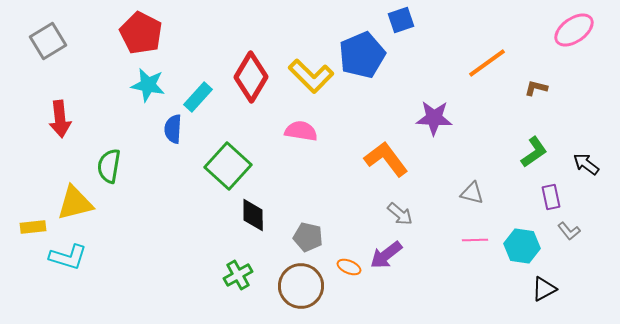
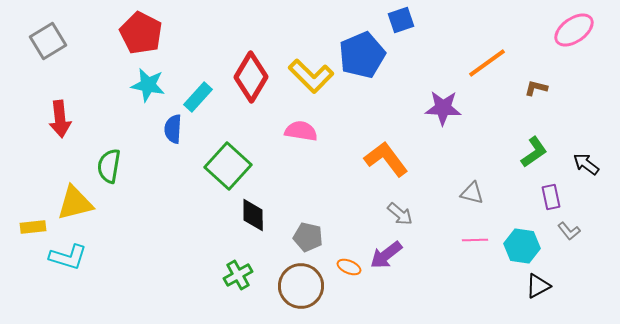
purple star: moved 9 px right, 10 px up
black triangle: moved 6 px left, 3 px up
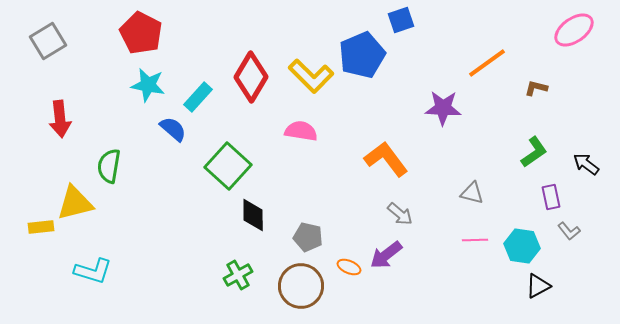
blue semicircle: rotated 128 degrees clockwise
yellow rectangle: moved 8 px right
cyan L-shape: moved 25 px right, 14 px down
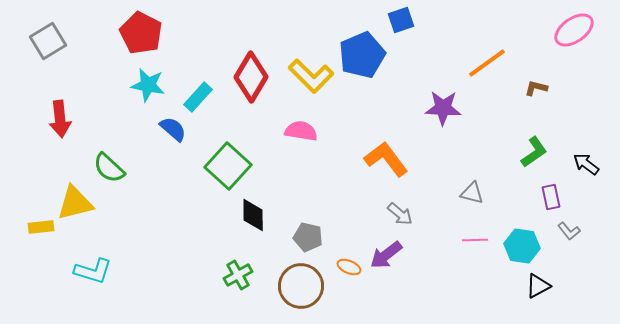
green semicircle: moved 2 px down; rotated 56 degrees counterclockwise
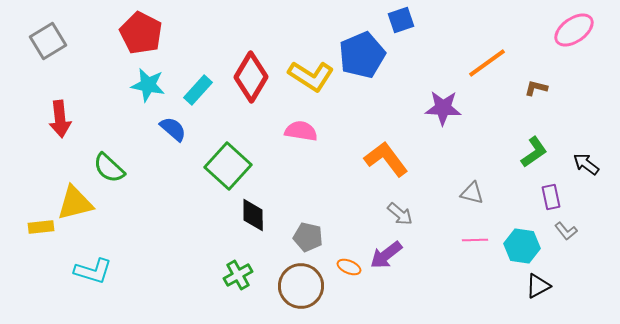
yellow L-shape: rotated 12 degrees counterclockwise
cyan rectangle: moved 7 px up
gray L-shape: moved 3 px left
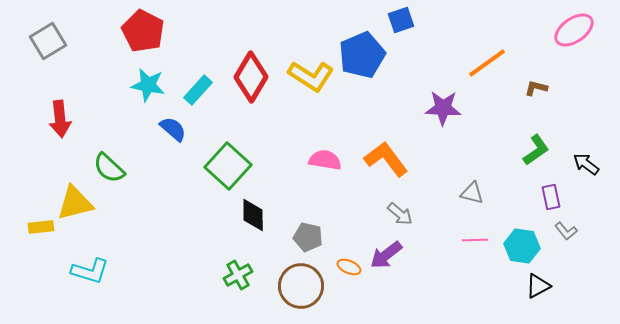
red pentagon: moved 2 px right, 2 px up
pink semicircle: moved 24 px right, 29 px down
green L-shape: moved 2 px right, 2 px up
cyan L-shape: moved 3 px left
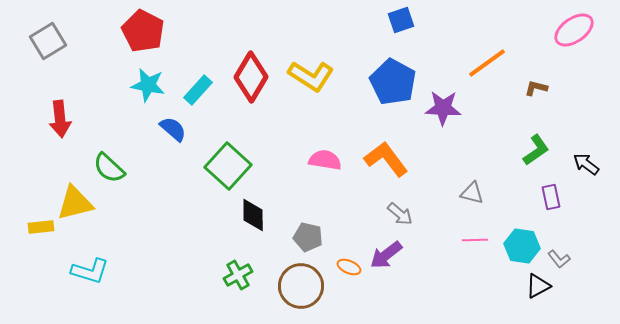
blue pentagon: moved 31 px right, 27 px down; rotated 21 degrees counterclockwise
gray L-shape: moved 7 px left, 28 px down
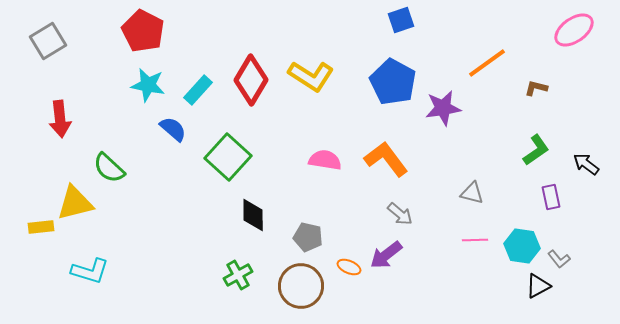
red diamond: moved 3 px down
purple star: rotated 12 degrees counterclockwise
green square: moved 9 px up
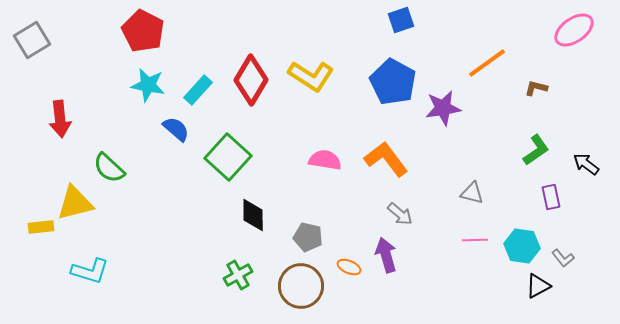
gray square: moved 16 px left, 1 px up
blue semicircle: moved 3 px right
purple arrow: rotated 112 degrees clockwise
gray L-shape: moved 4 px right, 1 px up
